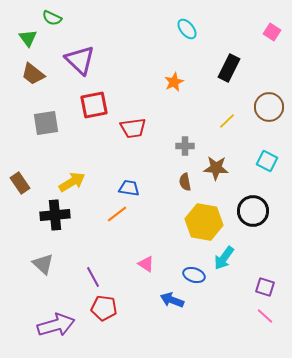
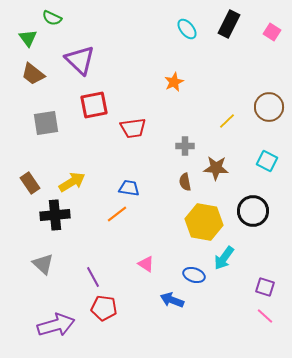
black rectangle: moved 44 px up
brown rectangle: moved 10 px right
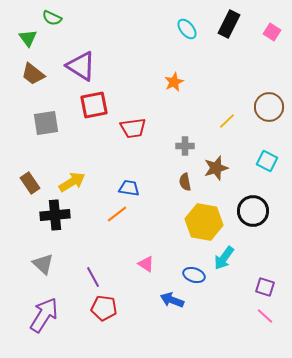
purple triangle: moved 1 px right, 6 px down; rotated 12 degrees counterclockwise
brown star: rotated 20 degrees counterclockwise
purple arrow: moved 12 px left, 10 px up; rotated 42 degrees counterclockwise
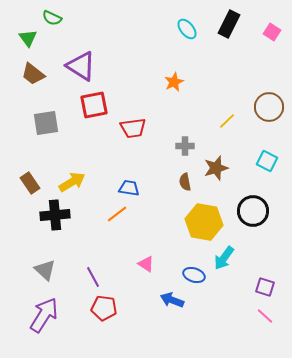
gray triangle: moved 2 px right, 6 px down
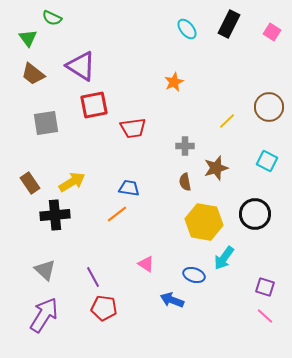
black circle: moved 2 px right, 3 px down
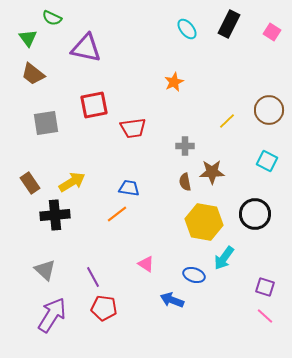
purple triangle: moved 5 px right, 18 px up; rotated 20 degrees counterclockwise
brown circle: moved 3 px down
brown star: moved 4 px left, 4 px down; rotated 15 degrees clockwise
purple arrow: moved 8 px right
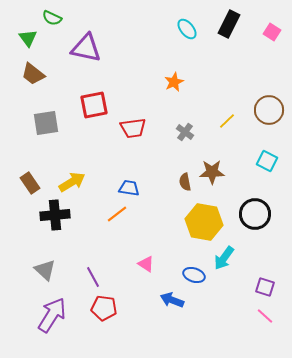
gray cross: moved 14 px up; rotated 36 degrees clockwise
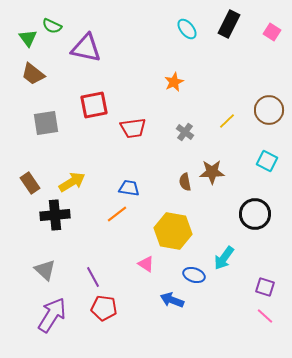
green semicircle: moved 8 px down
yellow hexagon: moved 31 px left, 9 px down
